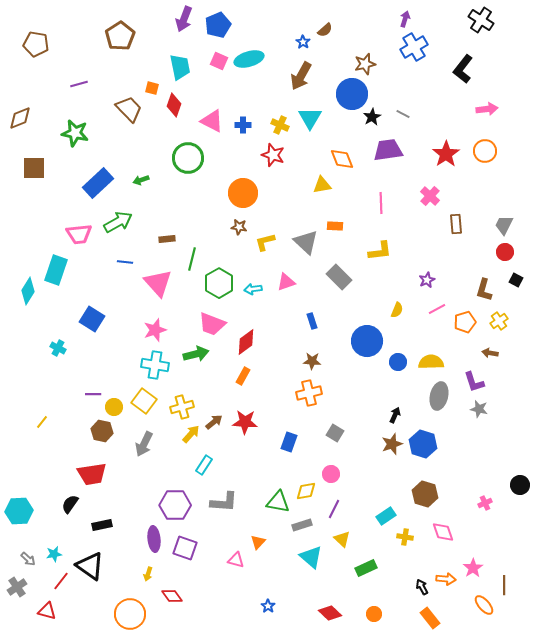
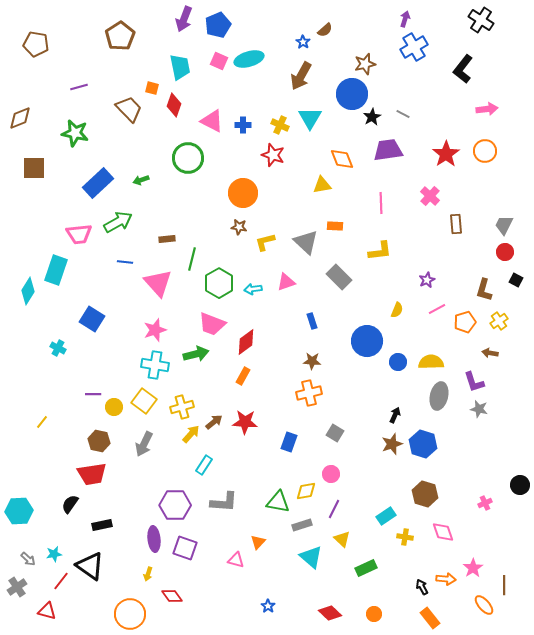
purple line at (79, 84): moved 3 px down
brown hexagon at (102, 431): moved 3 px left, 10 px down
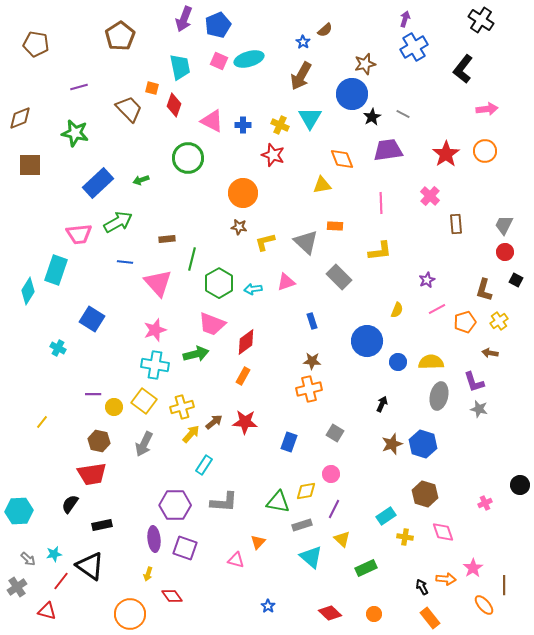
brown square at (34, 168): moved 4 px left, 3 px up
orange cross at (309, 393): moved 4 px up
black arrow at (395, 415): moved 13 px left, 11 px up
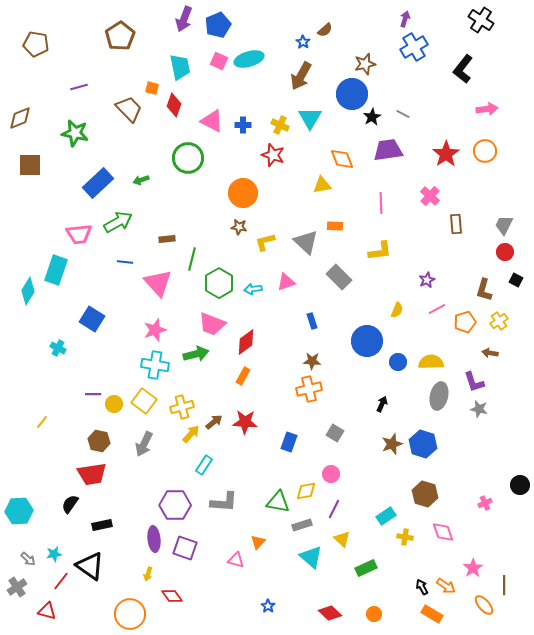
yellow circle at (114, 407): moved 3 px up
orange arrow at (446, 579): moved 7 px down; rotated 30 degrees clockwise
orange rectangle at (430, 618): moved 2 px right, 4 px up; rotated 20 degrees counterclockwise
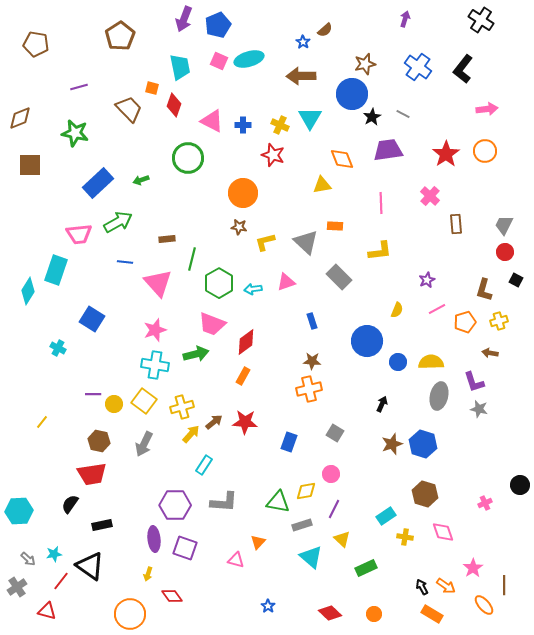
blue cross at (414, 47): moved 4 px right, 20 px down; rotated 24 degrees counterclockwise
brown arrow at (301, 76): rotated 60 degrees clockwise
yellow cross at (499, 321): rotated 18 degrees clockwise
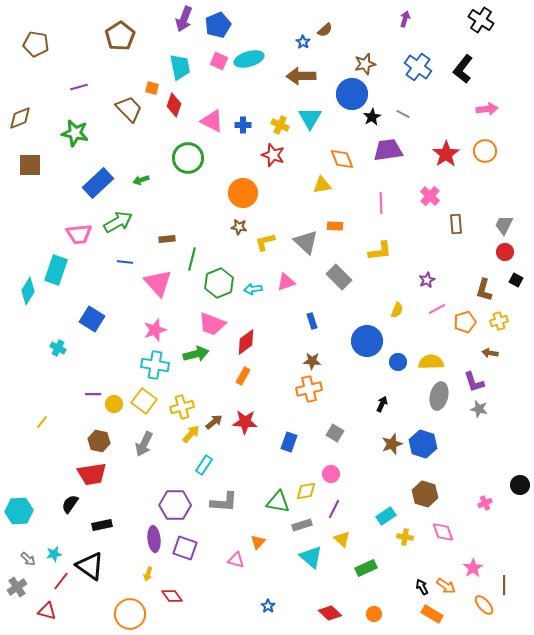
green hexagon at (219, 283): rotated 8 degrees clockwise
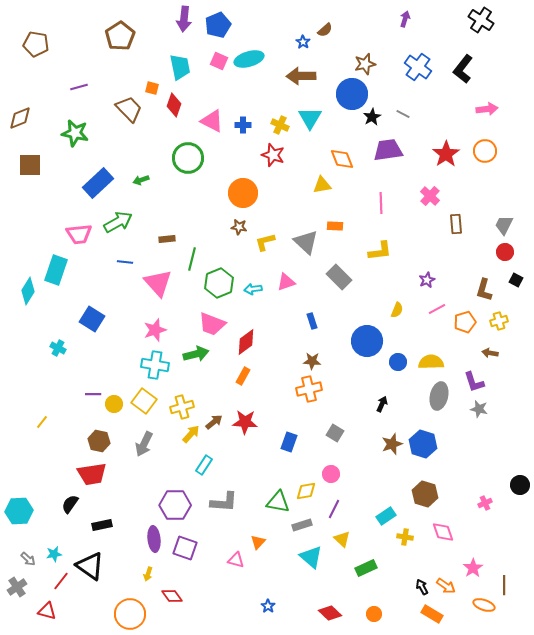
purple arrow at (184, 19): rotated 15 degrees counterclockwise
orange ellipse at (484, 605): rotated 30 degrees counterclockwise
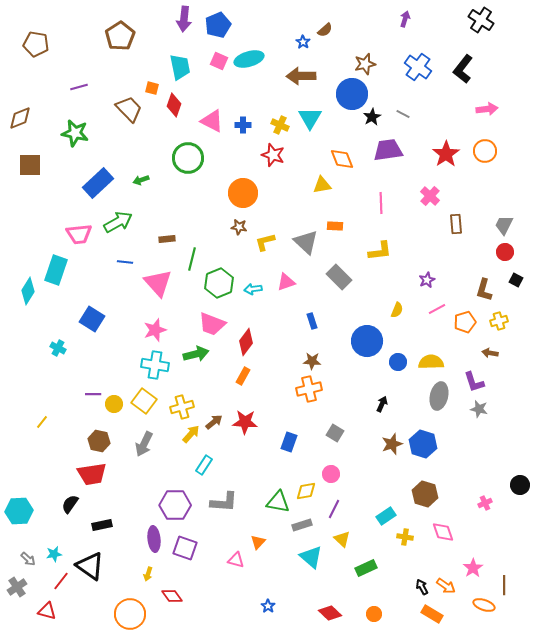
red diamond at (246, 342): rotated 16 degrees counterclockwise
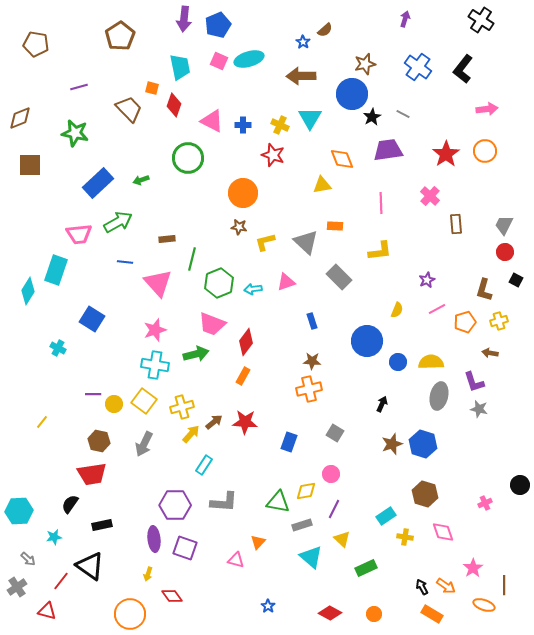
cyan star at (54, 554): moved 17 px up
red diamond at (330, 613): rotated 15 degrees counterclockwise
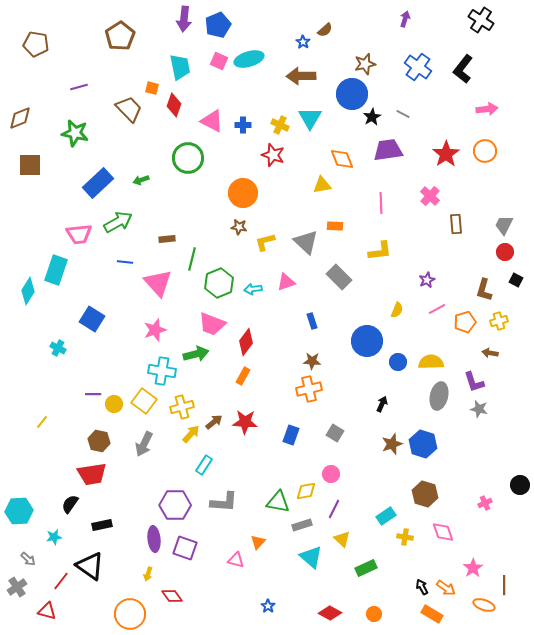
cyan cross at (155, 365): moved 7 px right, 6 px down
blue rectangle at (289, 442): moved 2 px right, 7 px up
orange arrow at (446, 586): moved 2 px down
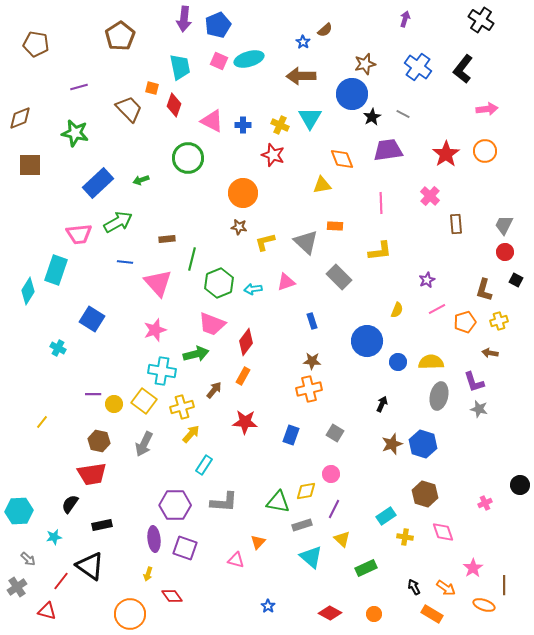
brown arrow at (214, 422): moved 32 px up; rotated 12 degrees counterclockwise
black arrow at (422, 587): moved 8 px left
